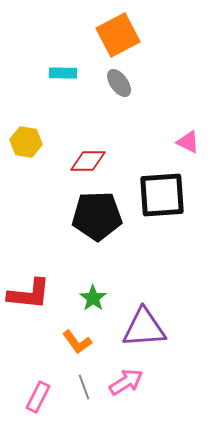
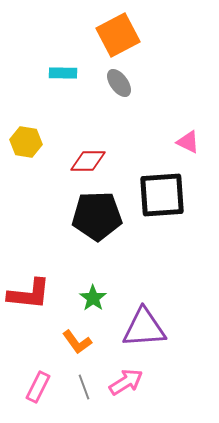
pink rectangle: moved 10 px up
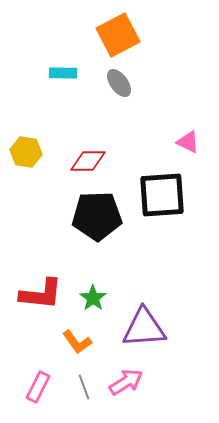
yellow hexagon: moved 10 px down
red L-shape: moved 12 px right
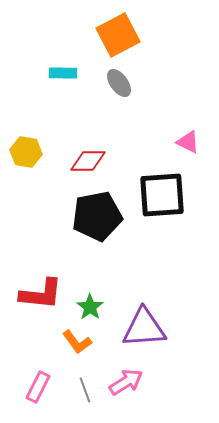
black pentagon: rotated 9 degrees counterclockwise
green star: moved 3 px left, 9 px down
gray line: moved 1 px right, 3 px down
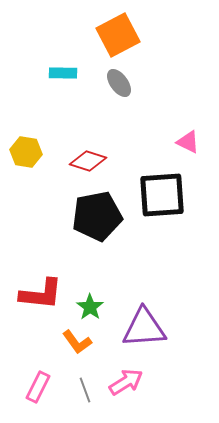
red diamond: rotated 18 degrees clockwise
